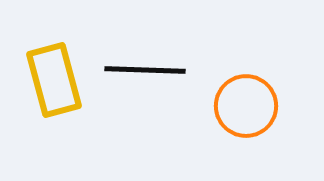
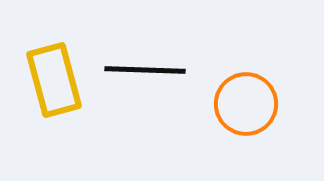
orange circle: moved 2 px up
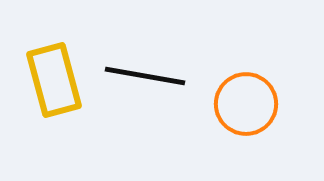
black line: moved 6 px down; rotated 8 degrees clockwise
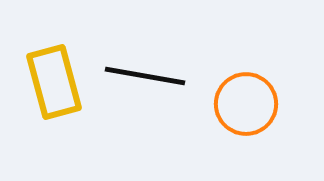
yellow rectangle: moved 2 px down
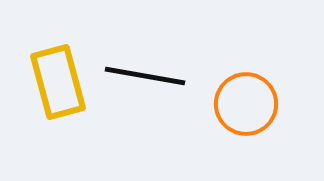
yellow rectangle: moved 4 px right
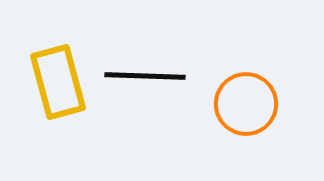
black line: rotated 8 degrees counterclockwise
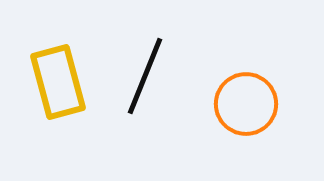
black line: rotated 70 degrees counterclockwise
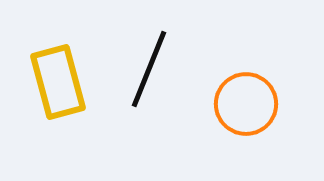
black line: moved 4 px right, 7 px up
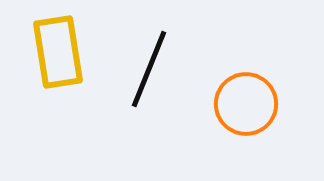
yellow rectangle: moved 30 px up; rotated 6 degrees clockwise
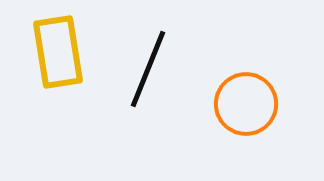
black line: moved 1 px left
